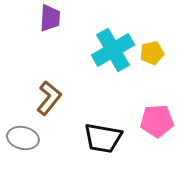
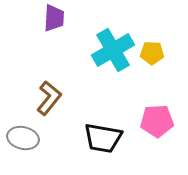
purple trapezoid: moved 4 px right
yellow pentagon: rotated 15 degrees clockwise
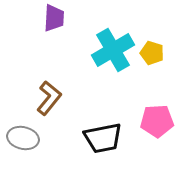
yellow pentagon: rotated 15 degrees clockwise
black trapezoid: rotated 21 degrees counterclockwise
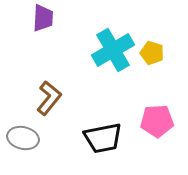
purple trapezoid: moved 11 px left
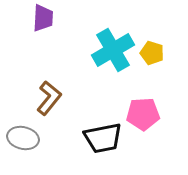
pink pentagon: moved 14 px left, 7 px up
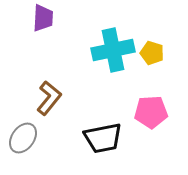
cyan cross: rotated 18 degrees clockwise
pink pentagon: moved 8 px right, 2 px up
gray ellipse: rotated 68 degrees counterclockwise
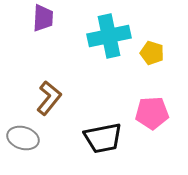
cyan cross: moved 4 px left, 14 px up
pink pentagon: moved 1 px right, 1 px down
gray ellipse: rotated 72 degrees clockwise
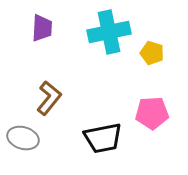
purple trapezoid: moved 1 px left, 10 px down
cyan cross: moved 4 px up
